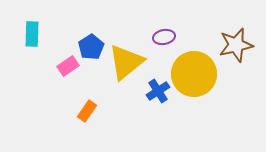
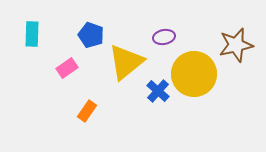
blue pentagon: moved 12 px up; rotated 20 degrees counterclockwise
pink rectangle: moved 1 px left, 2 px down
blue cross: rotated 15 degrees counterclockwise
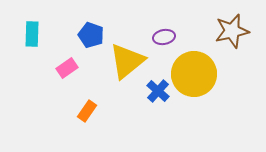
brown star: moved 4 px left, 14 px up
yellow triangle: moved 1 px right, 1 px up
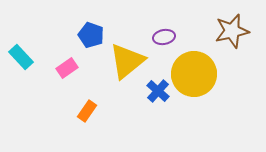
cyan rectangle: moved 11 px left, 23 px down; rotated 45 degrees counterclockwise
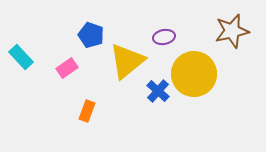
orange rectangle: rotated 15 degrees counterclockwise
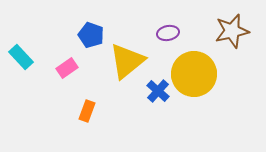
purple ellipse: moved 4 px right, 4 px up
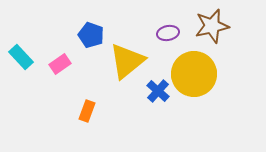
brown star: moved 20 px left, 5 px up
pink rectangle: moved 7 px left, 4 px up
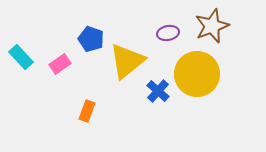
brown star: rotated 8 degrees counterclockwise
blue pentagon: moved 4 px down
yellow circle: moved 3 px right
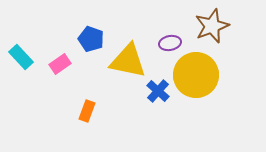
purple ellipse: moved 2 px right, 10 px down
yellow triangle: moved 1 px right; rotated 51 degrees clockwise
yellow circle: moved 1 px left, 1 px down
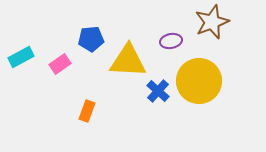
brown star: moved 4 px up
blue pentagon: rotated 25 degrees counterclockwise
purple ellipse: moved 1 px right, 2 px up
cyan rectangle: rotated 75 degrees counterclockwise
yellow triangle: rotated 9 degrees counterclockwise
yellow circle: moved 3 px right, 6 px down
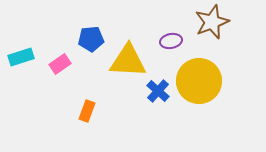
cyan rectangle: rotated 10 degrees clockwise
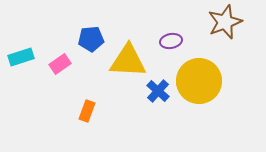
brown star: moved 13 px right
